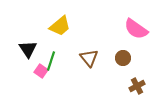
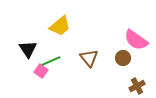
pink semicircle: moved 11 px down
green line: rotated 48 degrees clockwise
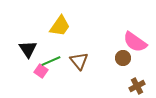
yellow trapezoid: rotated 15 degrees counterclockwise
pink semicircle: moved 1 px left, 2 px down
brown triangle: moved 10 px left, 3 px down
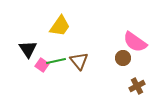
green line: moved 5 px right; rotated 12 degrees clockwise
pink square: moved 1 px right, 6 px up
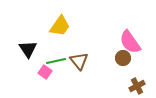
pink semicircle: moved 5 px left; rotated 20 degrees clockwise
pink square: moved 3 px right, 7 px down
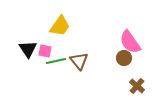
brown circle: moved 1 px right
pink square: moved 21 px up; rotated 24 degrees counterclockwise
brown cross: rotated 21 degrees counterclockwise
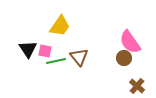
brown triangle: moved 4 px up
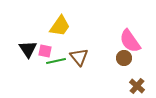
pink semicircle: moved 1 px up
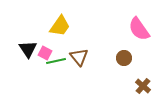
pink semicircle: moved 9 px right, 12 px up
pink square: moved 2 px down; rotated 16 degrees clockwise
brown cross: moved 6 px right
